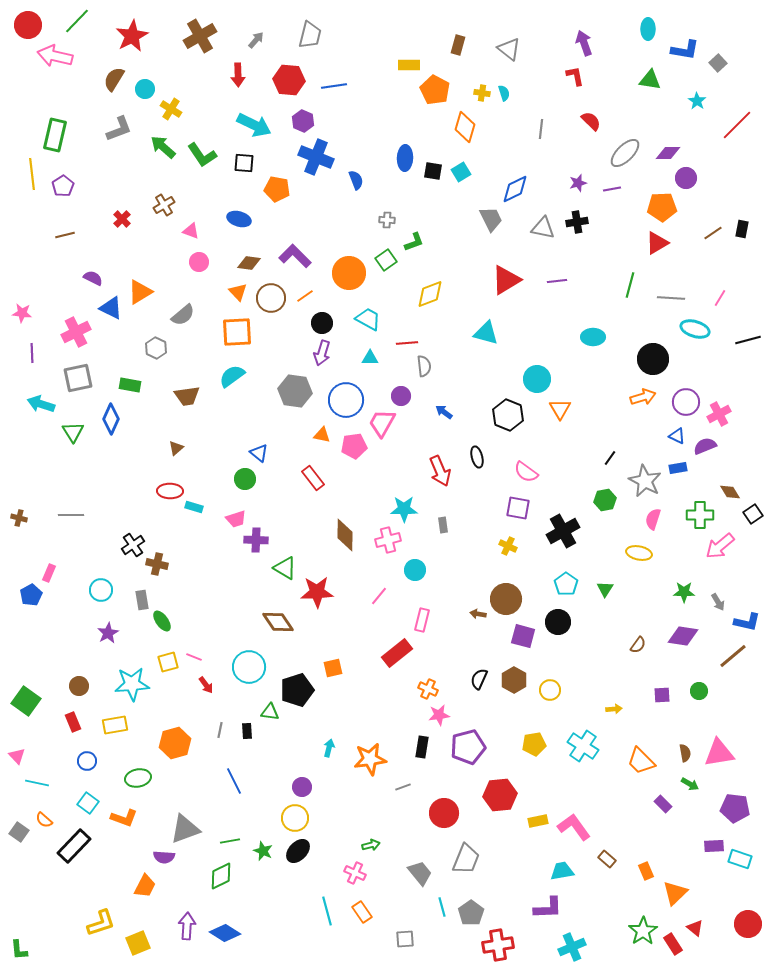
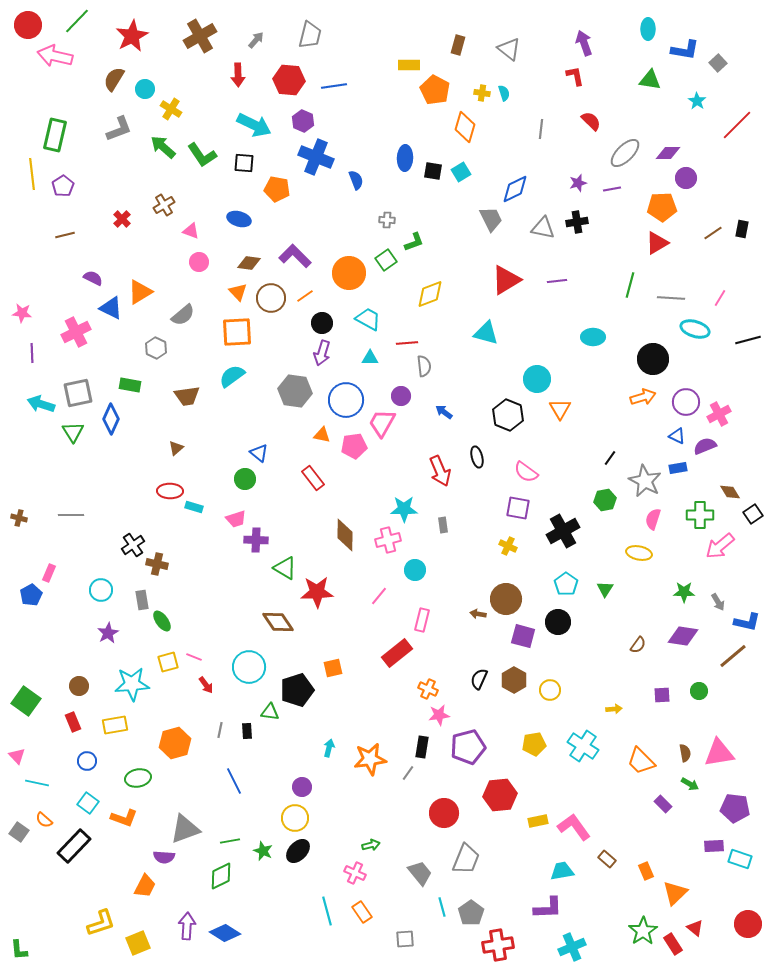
gray square at (78, 378): moved 15 px down
gray line at (403, 787): moved 5 px right, 14 px up; rotated 35 degrees counterclockwise
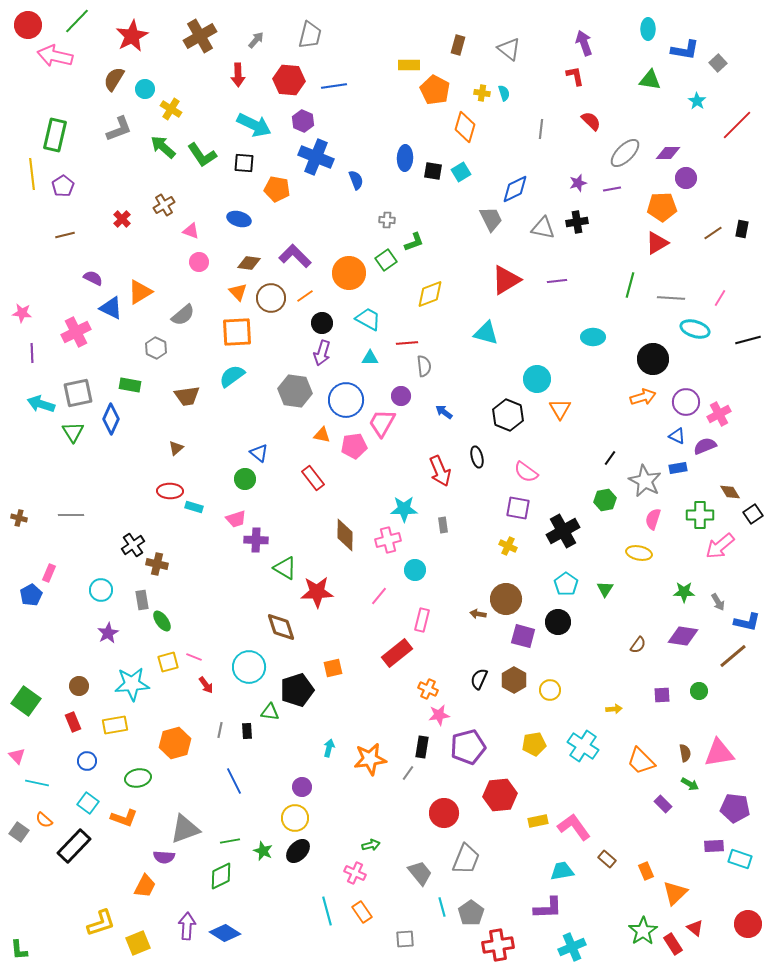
brown diamond at (278, 622): moved 3 px right, 5 px down; rotated 16 degrees clockwise
